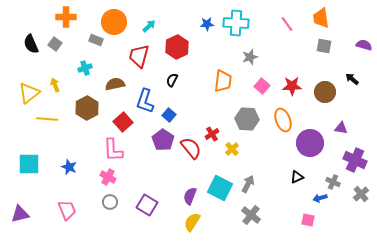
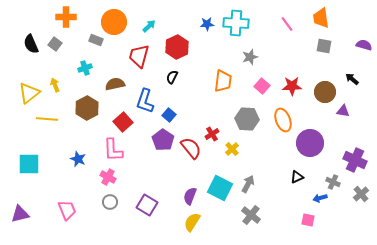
black semicircle at (172, 80): moved 3 px up
purple triangle at (341, 128): moved 2 px right, 17 px up
blue star at (69, 167): moved 9 px right, 8 px up
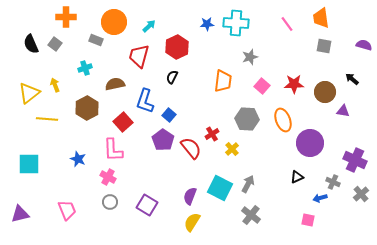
red star at (292, 86): moved 2 px right, 2 px up
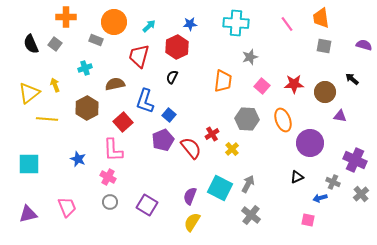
blue star at (207, 24): moved 17 px left
purple triangle at (343, 111): moved 3 px left, 5 px down
purple pentagon at (163, 140): rotated 15 degrees clockwise
pink trapezoid at (67, 210): moved 3 px up
purple triangle at (20, 214): moved 8 px right
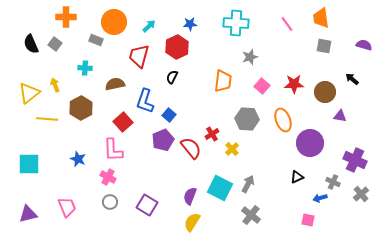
cyan cross at (85, 68): rotated 24 degrees clockwise
brown hexagon at (87, 108): moved 6 px left
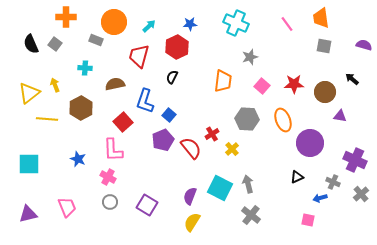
cyan cross at (236, 23): rotated 20 degrees clockwise
gray arrow at (248, 184): rotated 42 degrees counterclockwise
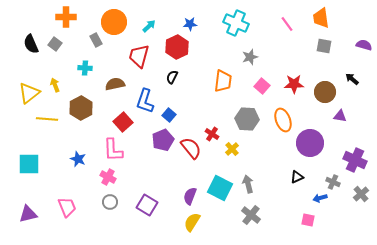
gray rectangle at (96, 40): rotated 40 degrees clockwise
red cross at (212, 134): rotated 24 degrees counterclockwise
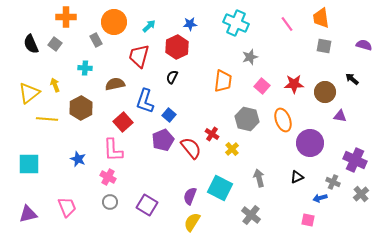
gray hexagon at (247, 119): rotated 10 degrees clockwise
gray arrow at (248, 184): moved 11 px right, 6 px up
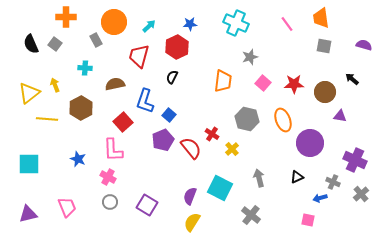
pink square at (262, 86): moved 1 px right, 3 px up
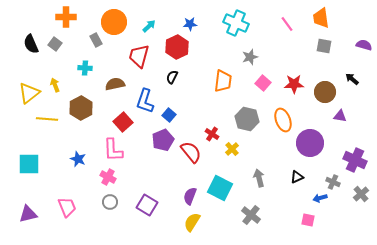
red semicircle at (191, 148): moved 4 px down
